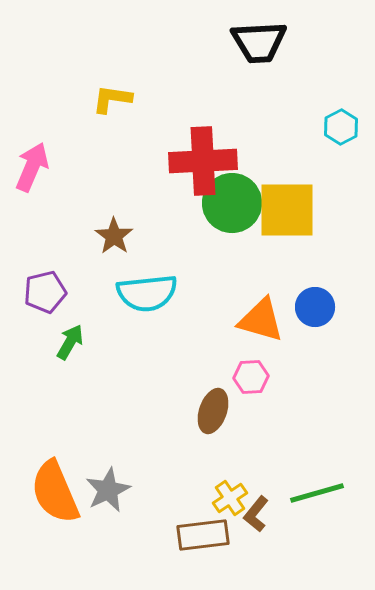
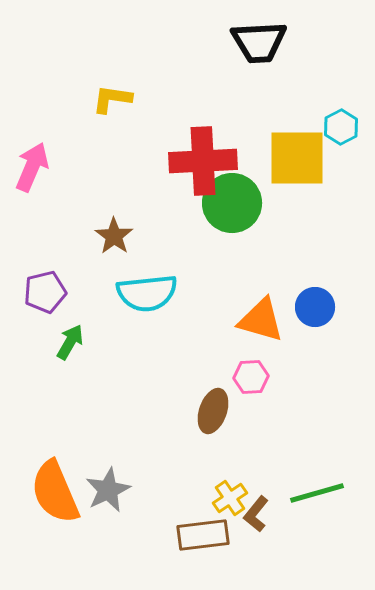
yellow square: moved 10 px right, 52 px up
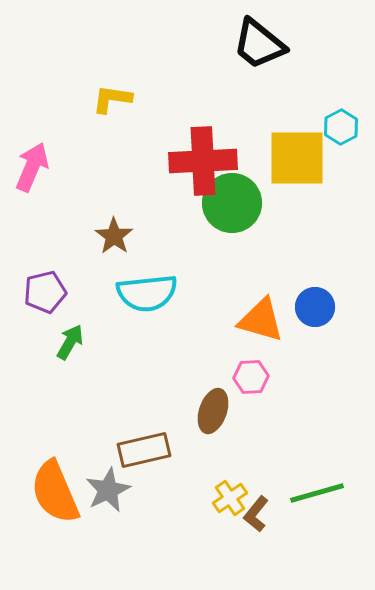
black trapezoid: moved 2 px down; rotated 42 degrees clockwise
brown rectangle: moved 59 px left, 85 px up; rotated 6 degrees counterclockwise
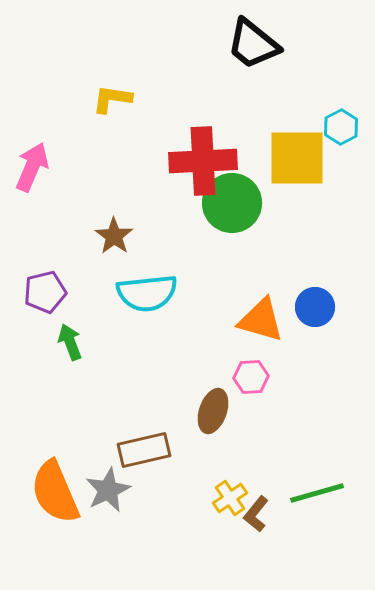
black trapezoid: moved 6 px left
green arrow: rotated 51 degrees counterclockwise
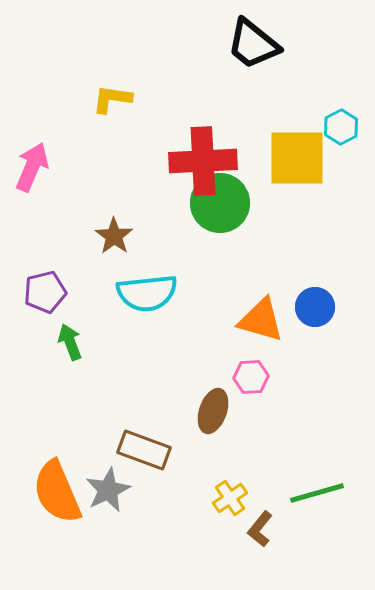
green circle: moved 12 px left
brown rectangle: rotated 33 degrees clockwise
orange semicircle: moved 2 px right
brown L-shape: moved 4 px right, 15 px down
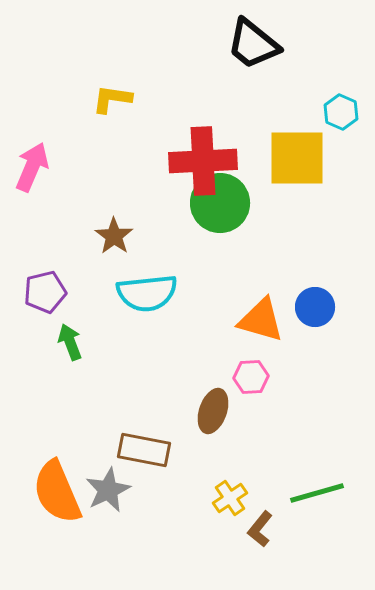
cyan hexagon: moved 15 px up; rotated 8 degrees counterclockwise
brown rectangle: rotated 9 degrees counterclockwise
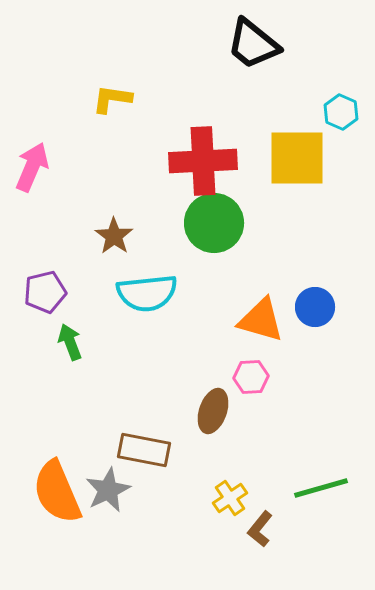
green circle: moved 6 px left, 20 px down
green line: moved 4 px right, 5 px up
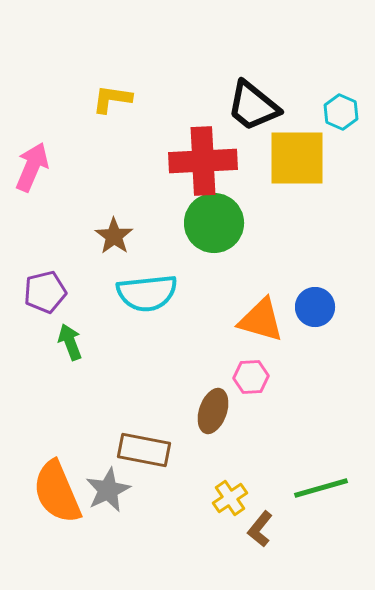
black trapezoid: moved 62 px down
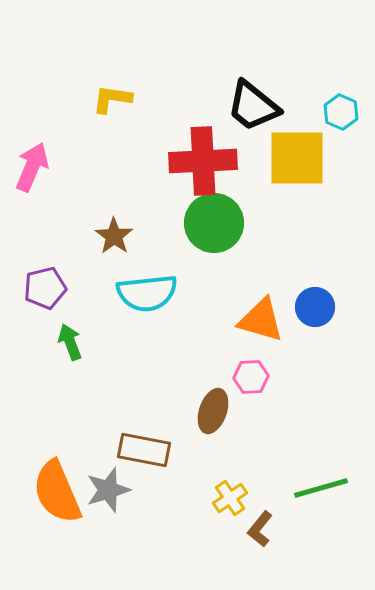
purple pentagon: moved 4 px up
gray star: rotated 9 degrees clockwise
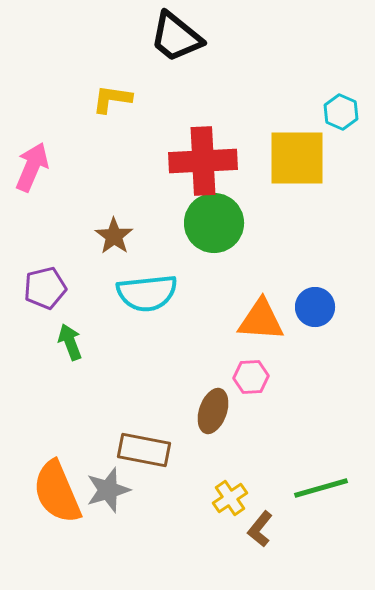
black trapezoid: moved 77 px left, 69 px up
orange triangle: rotated 12 degrees counterclockwise
